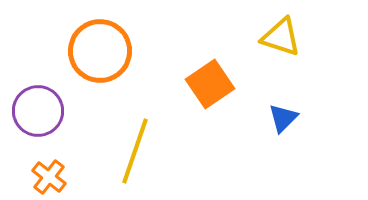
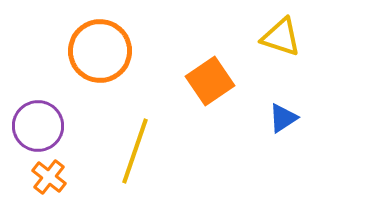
orange square: moved 3 px up
purple circle: moved 15 px down
blue triangle: rotated 12 degrees clockwise
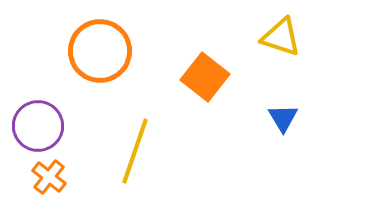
orange square: moved 5 px left, 4 px up; rotated 18 degrees counterclockwise
blue triangle: rotated 28 degrees counterclockwise
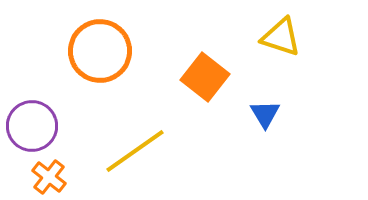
blue triangle: moved 18 px left, 4 px up
purple circle: moved 6 px left
yellow line: rotated 36 degrees clockwise
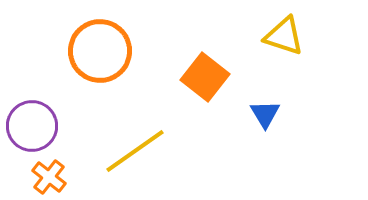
yellow triangle: moved 3 px right, 1 px up
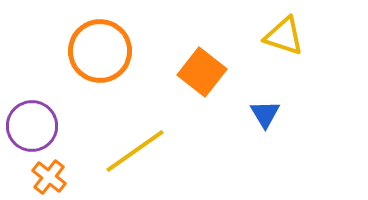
orange square: moved 3 px left, 5 px up
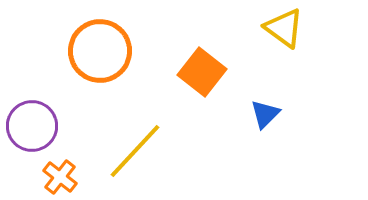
yellow triangle: moved 8 px up; rotated 18 degrees clockwise
blue triangle: rotated 16 degrees clockwise
yellow line: rotated 12 degrees counterclockwise
orange cross: moved 11 px right
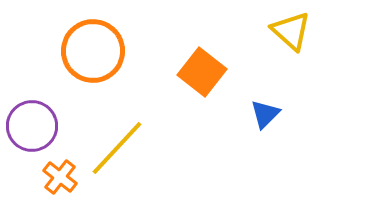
yellow triangle: moved 7 px right, 3 px down; rotated 6 degrees clockwise
orange circle: moved 7 px left
yellow line: moved 18 px left, 3 px up
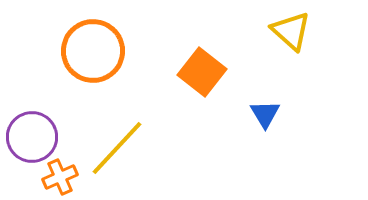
blue triangle: rotated 16 degrees counterclockwise
purple circle: moved 11 px down
orange cross: rotated 28 degrees clockwise
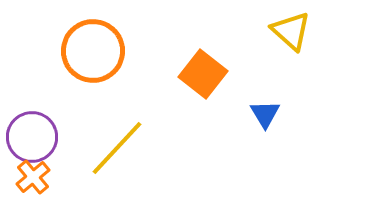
orange square: moved 1 px right, 2 px down
orange cross: moved 27 px left; rotated 16 degrees counterclockwise
